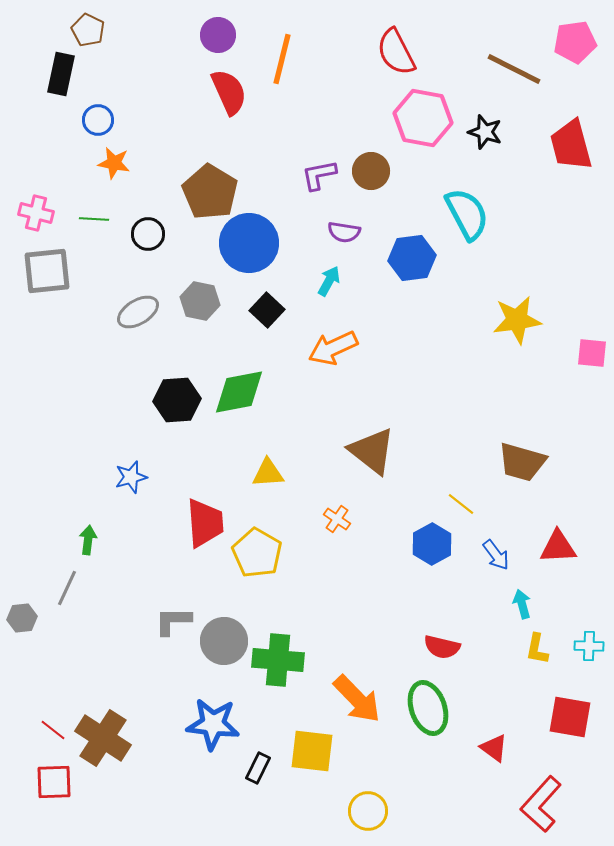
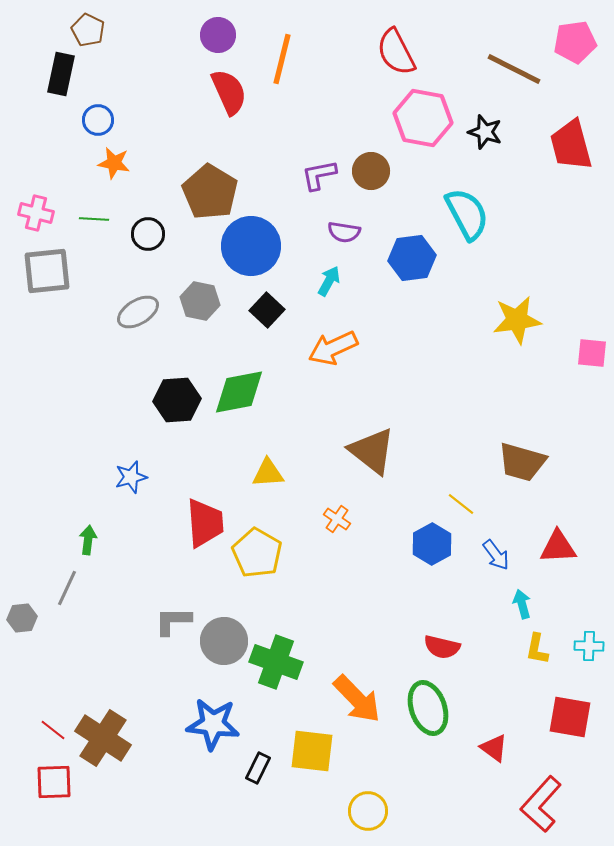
blue circle at (249, 243): moved 2 px right, 3 px down
green cross at (278, 660): moved 2 px left, 2 px down; rotated 15 degrees clockwise
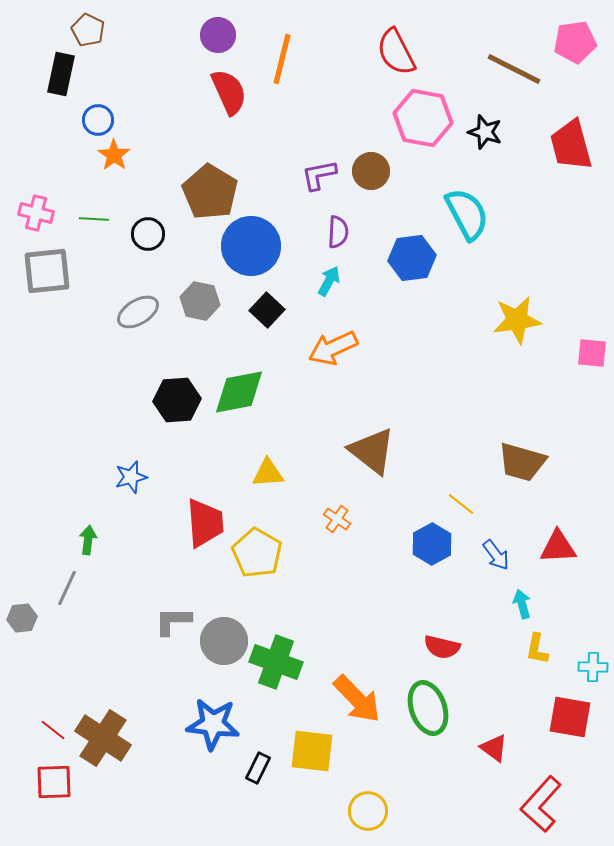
orange star at (114, 163): moved 8 px up; rotated 24 degrees clockwise
purple semicircle at (344, 232): moved 6 px left; rotated 96 degrees counterclockwise
cyan cross at (589, 646): moved 4 px right, 21 px down
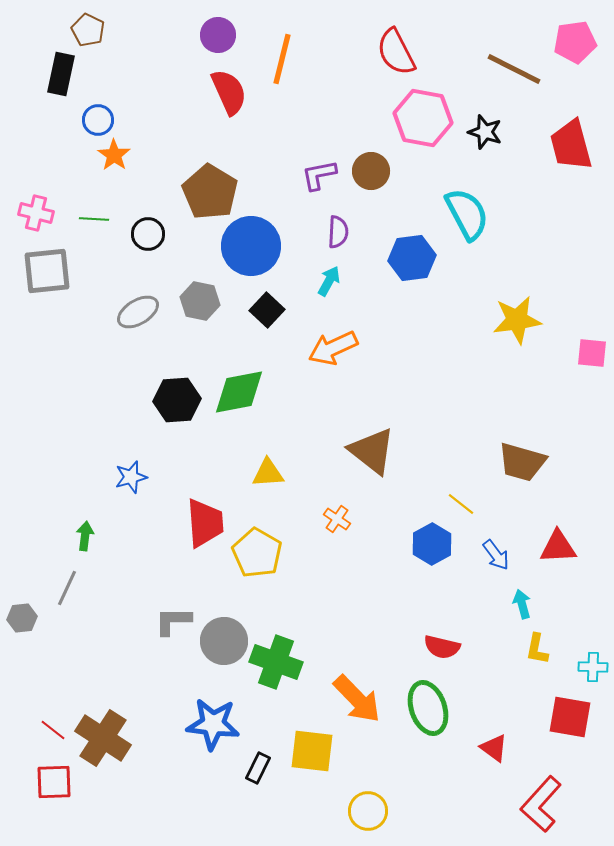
green arrow at (88, 540): moved 3 px left, 4 px up
